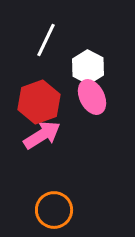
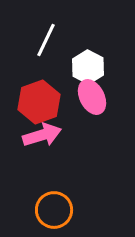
pink arrow: rotated 15 degrees clockwise
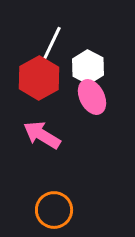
white line: moved 6 px right, 3 px down
red hexagon: moved 24 px up; rotated 9 degrees counterclockwise
pink arrow: rotated 132 degrees counterclockwise
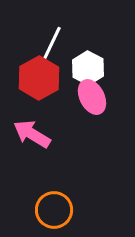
white hexagon: moved 1 px down
pink arrow: moved 10 px left, 1 px up
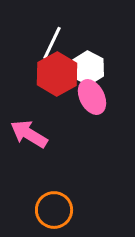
red hexagon: moved 18 px right, 4 px up
pink arrow: moved 3 px left
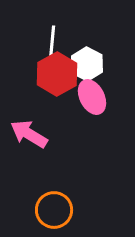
white line: rotated 20 degrees counterclockwise
white hexagon: moved 1 px left, 4 px up
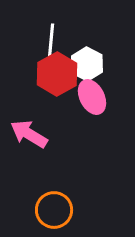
white line: moved 1 px left, 2 px up
